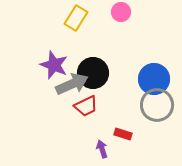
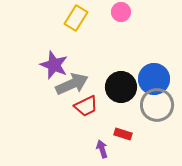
black circle: moved 28 px right, 14 px down
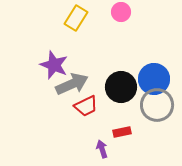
red rectangle: moved 1 px left, 2 px up; rotated 30 degrees counterclockwise
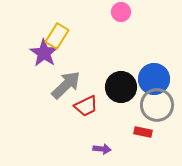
yellow rectangle: moved 19 px left, 18 px down
purple star: moved 10 px left, 12 px up; rotated 12 degrees clockwise
gray arrow: moved 6 px left, 1 px down; rotated 20 degrees counterclockwise
red rectangle: moved 21 px right; rotated 24 degrees clockwise
purple arrow: rotated 114 degrees clockwise
